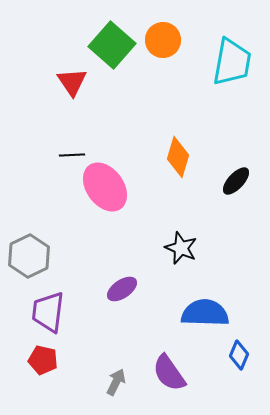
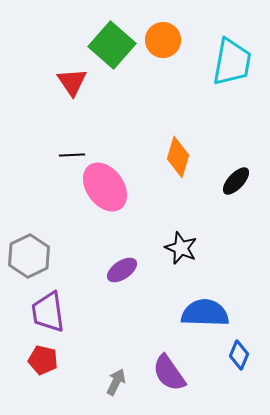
purple ellipse: moved 19 px up
purple trapezoid: rotated 15 degrees counterclockwise
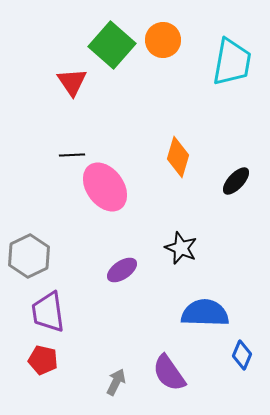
blue diamond: moved 3 px right
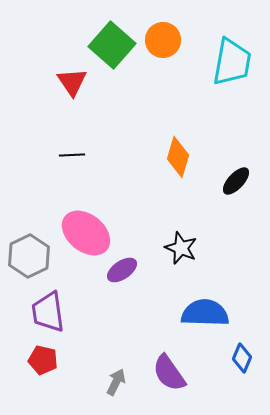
pink ellipse: moved 19 px left, 46 px down; rotated 15 degrees counterclockwise
blue diamond: moved 3 px down
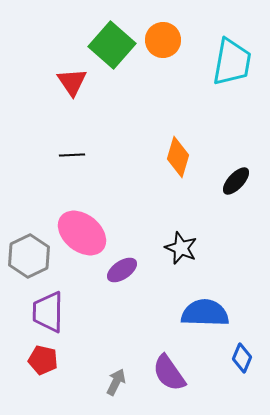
pink ellipse: moved 4 px left
purple trapezoid: rotated 9 degrees clockwise
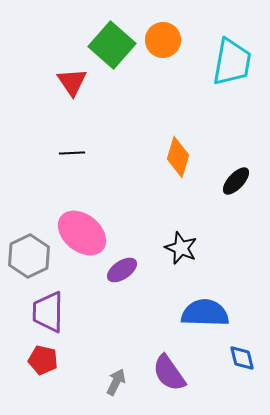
black line: moved 2 px up
blue diamond: rotated 36 degrees counterclockwise
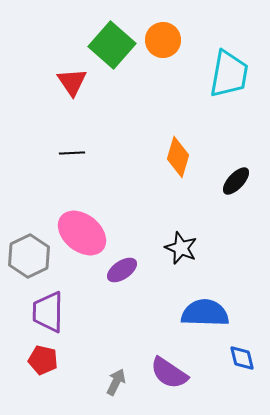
cyan trapezoid: moved 3 px left, 12 px down
purple semicircle: rotated 21 degrees counterclockwise
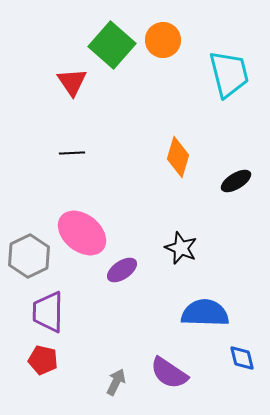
cyan trapezoid: rotated 24 degrees counterclockwise
black ellipse: rotated 16 degrees clockwise
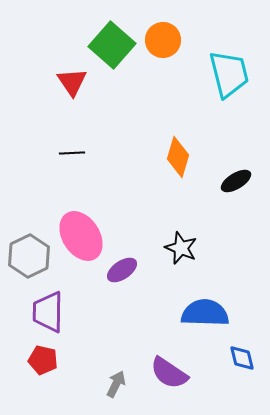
pink ellipse: moved 1 px left, 3 px down; rotated 18 degrees clockwise
gray arrow: moved 2 px down
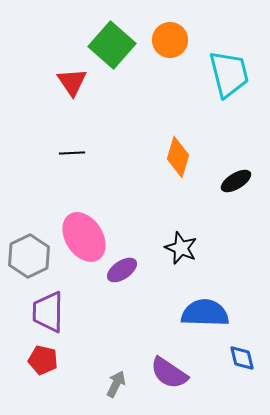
orange circle: moved 7 px right
pink ellipse: moved 3 px right, 1 px down
